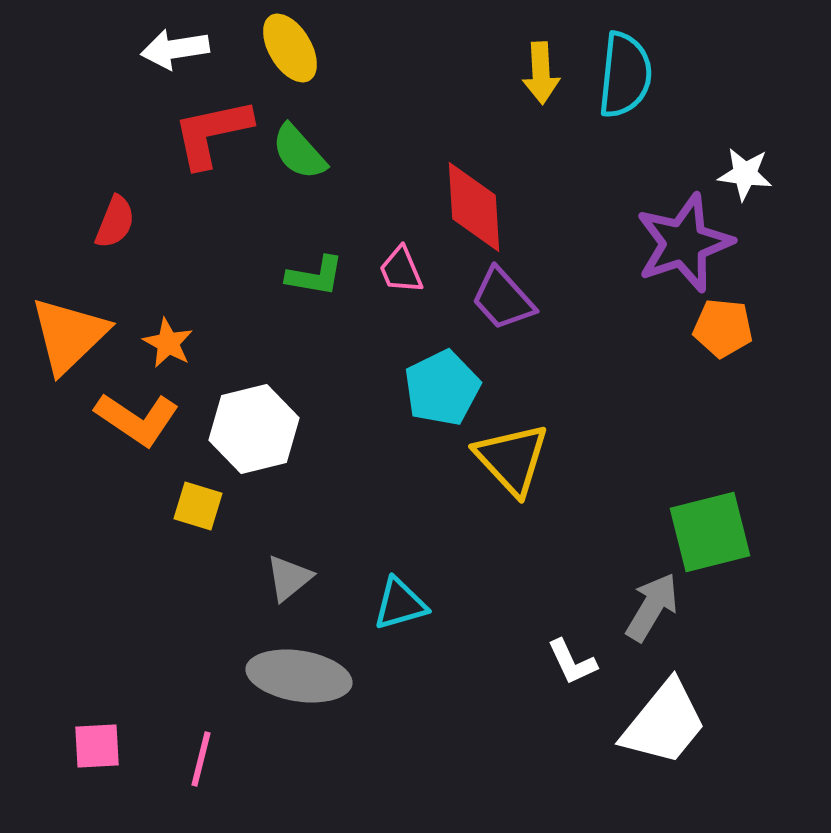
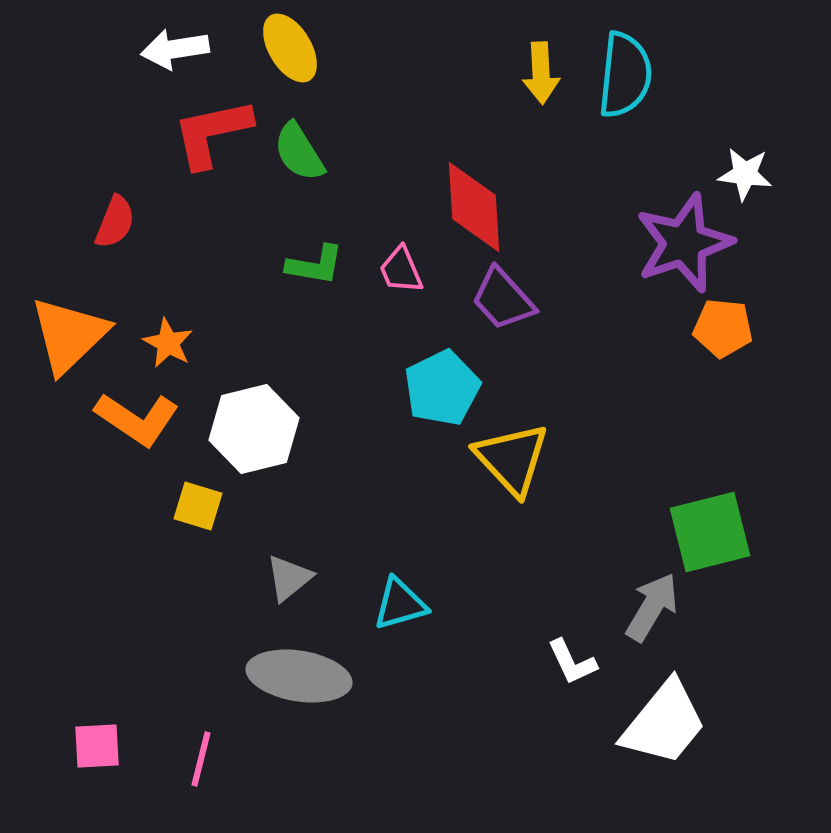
green semicircle: rotated 10 degrees clockwise
green L-shape: moved 11 px up
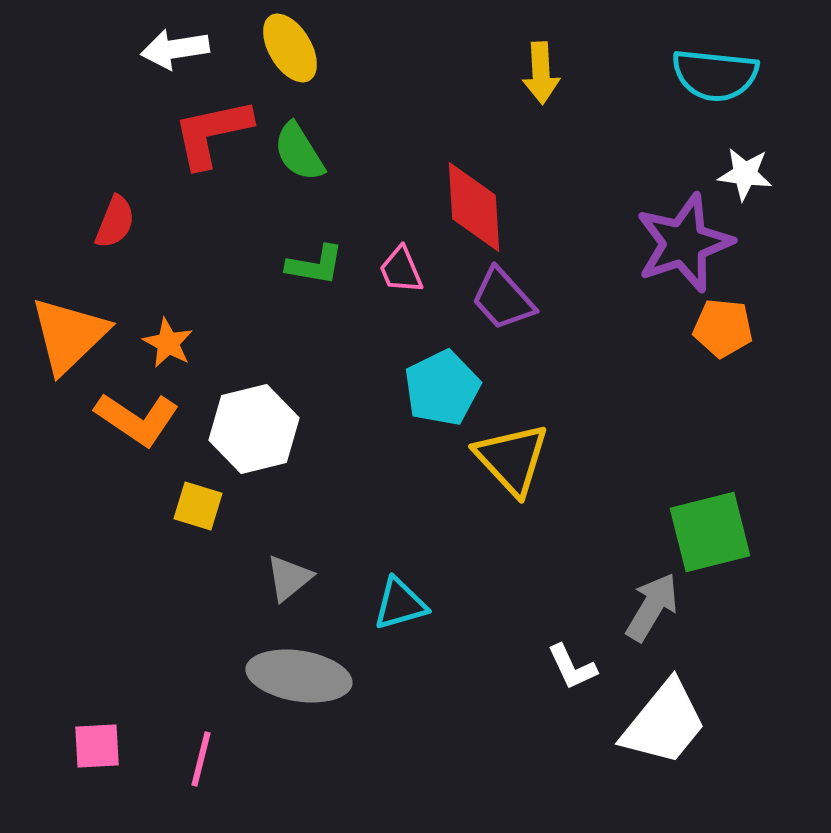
cyan semicircle: moved 90 px right; rotated 90 degrees clockwise
white L-shape: moved 5 px down
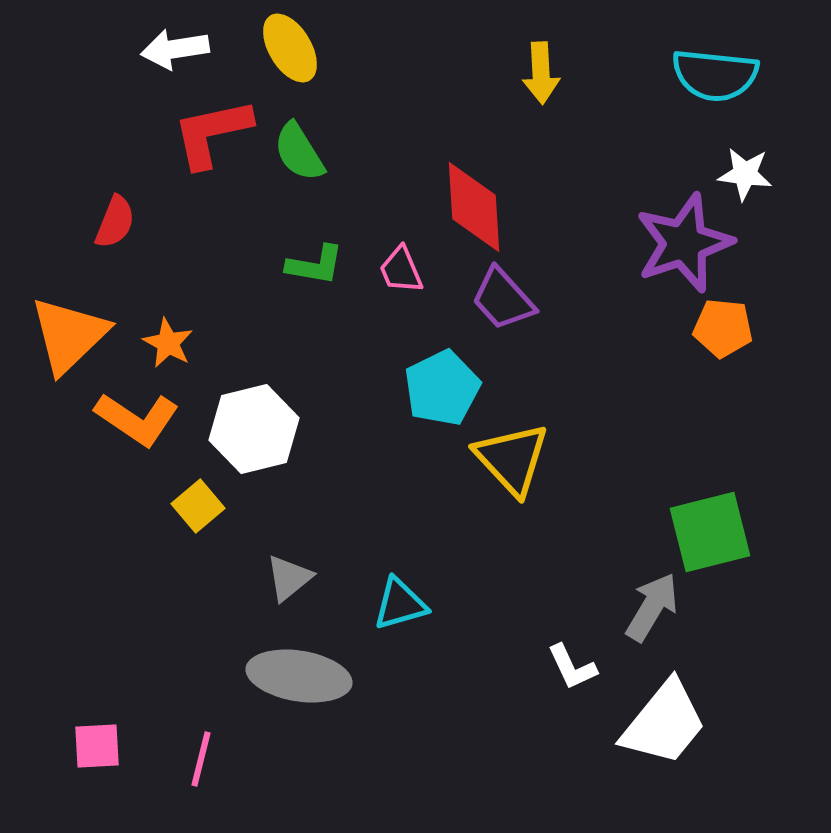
yellow square: rotated 33 degrees clockwise
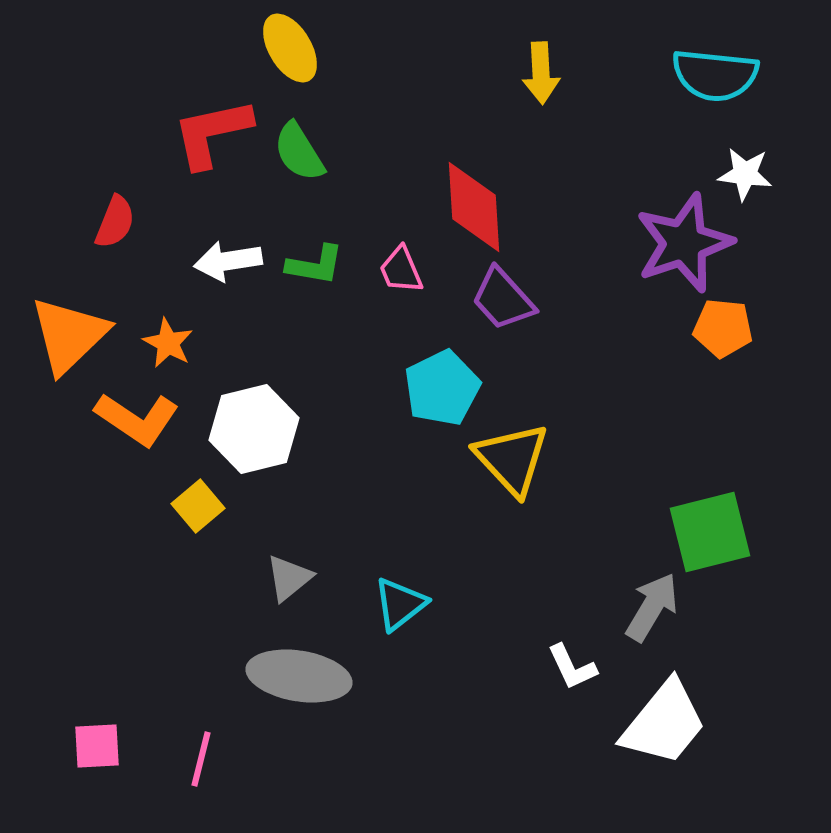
white arrow: moved 53 px right, 212 px down
cyan triangle: rotated 22 degrees counterclockwise
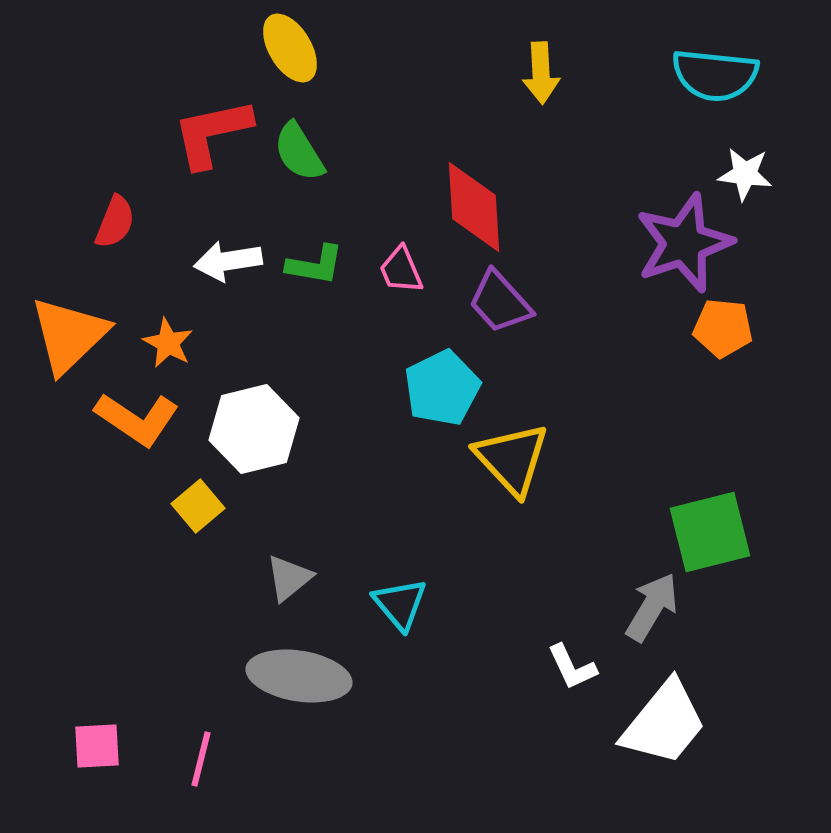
purple trapezoid: moved 3 px left, 3 px down
cyan triangle: rotated 32 degrees counterclockwise
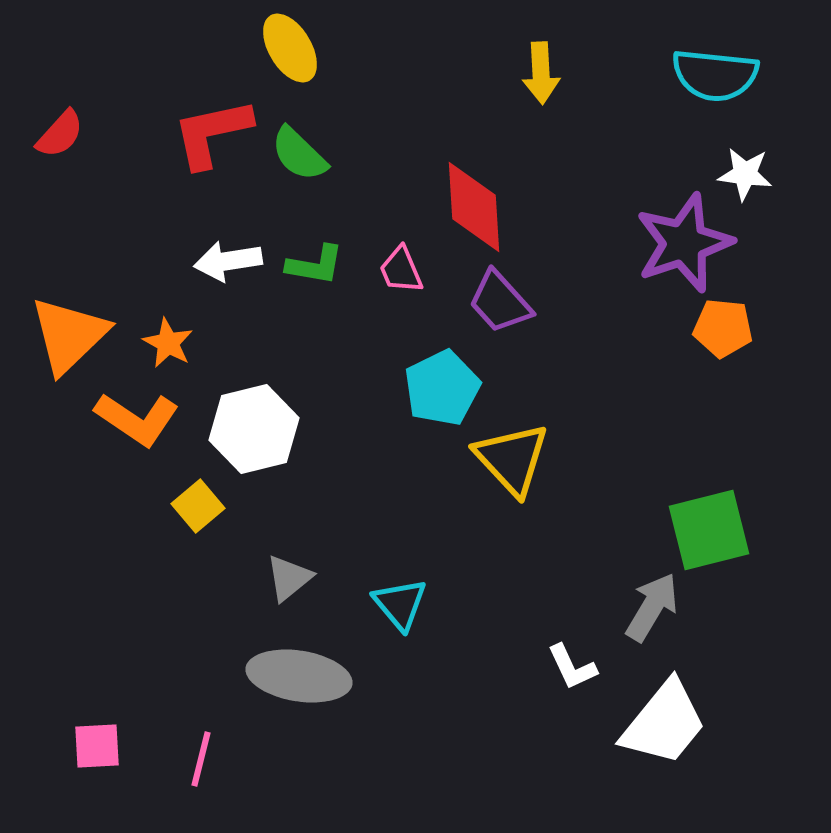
green semicircle: moved 2 px down; rotated 14 degrees counterclockwise
red semicircle: moved 55 px left, 88 px up; rotated 20 degrees clockwise
green square: moved 1 px left, 2 px up
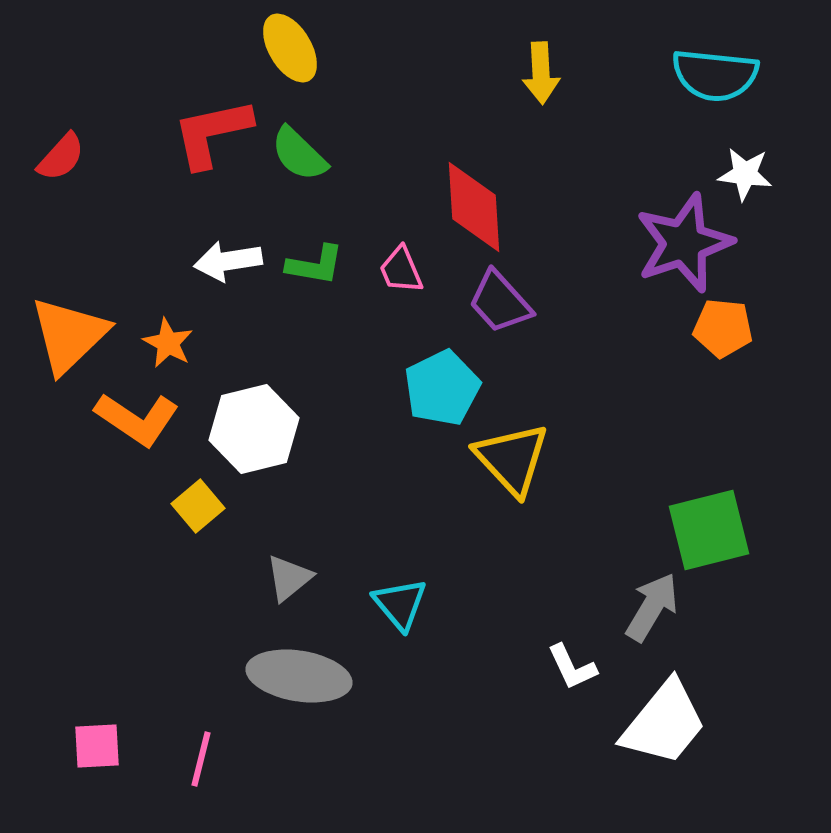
red semicircle: moved 1 px right, 23 px down
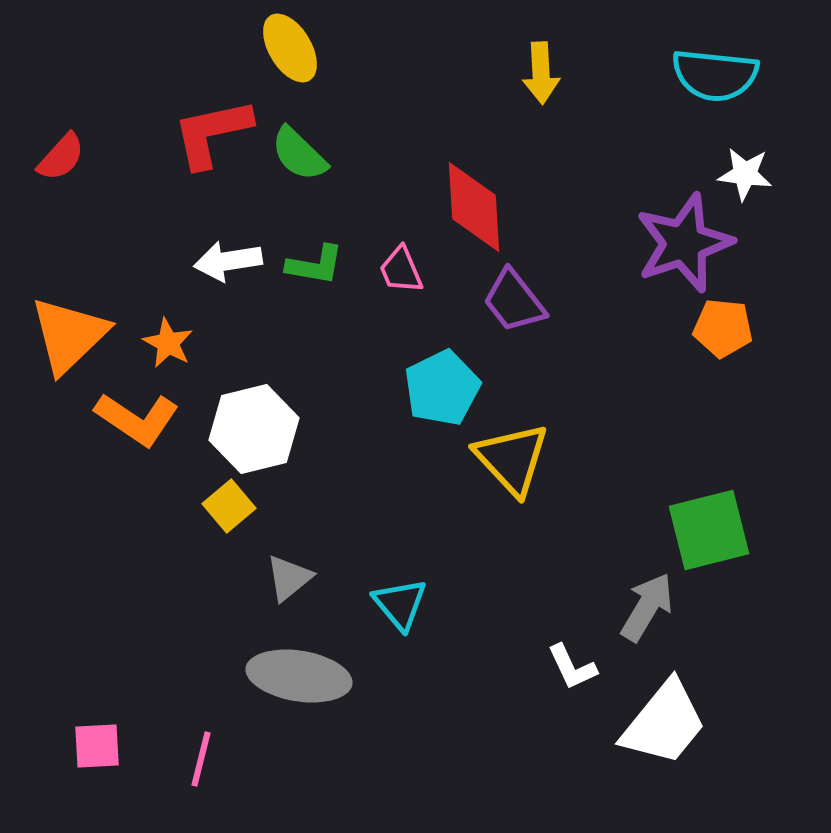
purple trapezoid: moved 14 px right, 1 px up; rotated 4 degrees clockwise
yellow square: moved 31 px right
gray arrow: moved 5 px left
